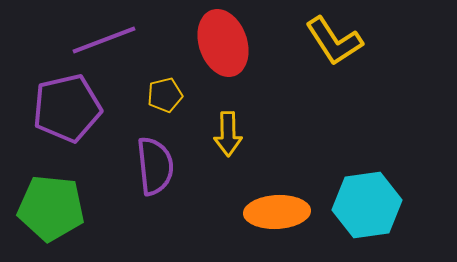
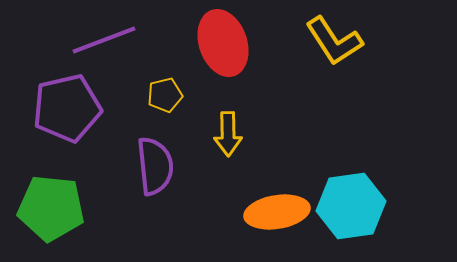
cyan hexagon: moved 16 px left, 1 px down
orange ellipse: rotated 6 degrees counterclockwise
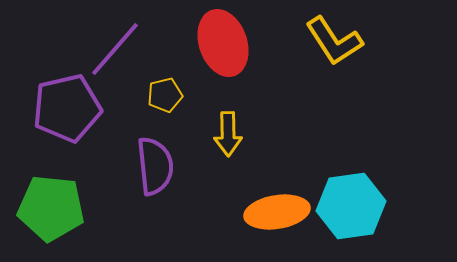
purple line: moved 11 px right, 9 px down; rotated 28 degrees counterclockwise
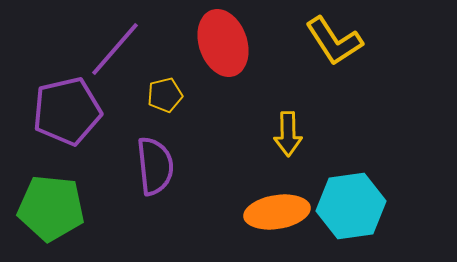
purple pentagon: moved 3 px down
yellow arrow: moved 60 px right
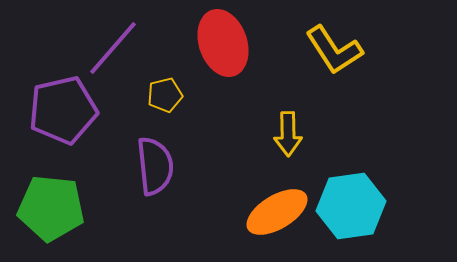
yellow L-shape: moved 9 px down
purple line: moved 2 px left, 1 px up
purple pentagon: moved 4 px left, 1 px up
orange ellipse: rotated 22 degrees counterclockwise
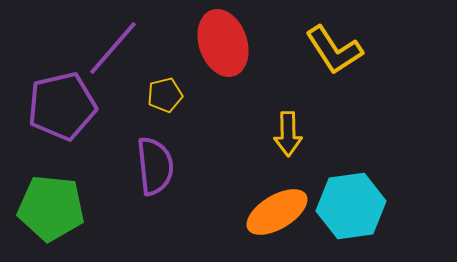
purple pentagon: moved 1 px left, 4 px up
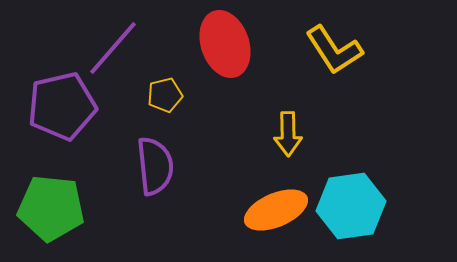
red ellipse: moved 2 px right, 1 px down
orange ellipse: moved 1 px left, 2 px up; rotated 8 degrees clockwise
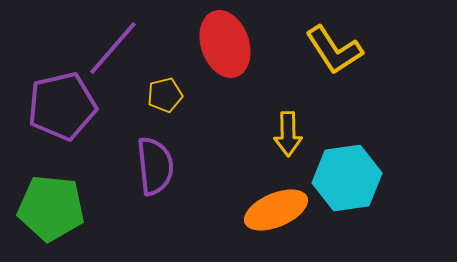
cyan hexagon: moved 4 px left, 28 px up
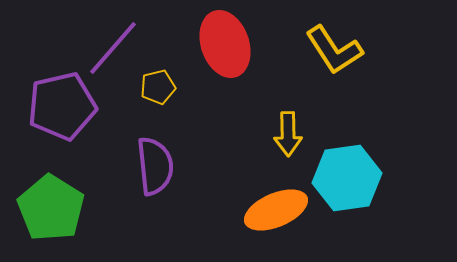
yellow pentagon: moved 7 px left, 8 px up
green pentagon: rotated 26 degrees clockwise
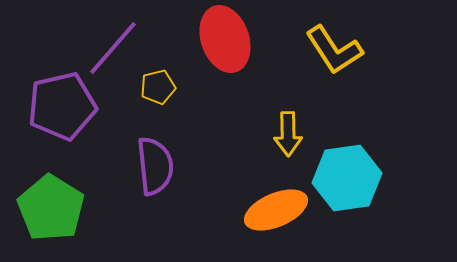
red ellipse: moved 5 px up
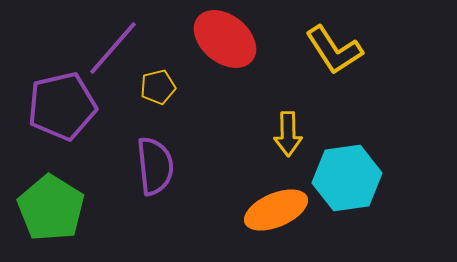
red ellipse: rotated 32 degrees counterclockwise
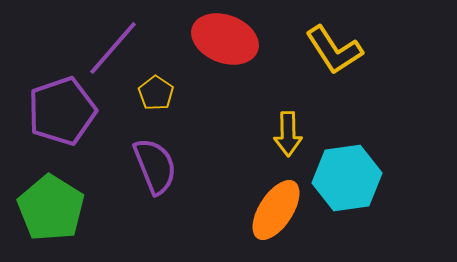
red ellipse: rotated 18 degrees counterclockwise
yellow pentagon: moved 2 px left, 6 px down; rotated 24 degrees counterclockwise
purple pentagon: moved 5 px down; rotated 6 degrees counterclockwise
purple semicircle: rotated 16 degrees counterclockwise
orange ellipse: rotated 34 degrees counterclockwise
